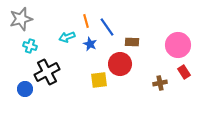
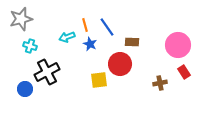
orange line: moved 1 px left, 4 px down
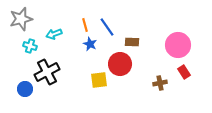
cyan arrow: moved 13 px left, 3 px up
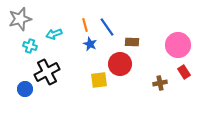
gray star: moved 1 px left
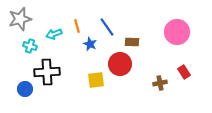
orange line: moved 8 px left, 1 px down
pink circle: moved 1 px left, 13 px up
black cross: rotated 25 degrees clockwise
yellow square: moved 3 px left
